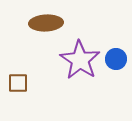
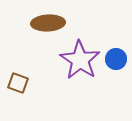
brown ellipse: moved 2 px right
brown square: rotated 20 degrees clockwise
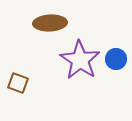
brown ellipse: moved 2 px right
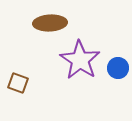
blue circle: moved 2 px right, 9 px down
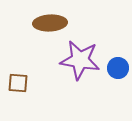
purple star: rotated 24 degrees counterclockwise
brown square: rotated 15 degrees counterclockwise
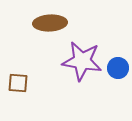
purple star: moved 2 px right, 1 px down
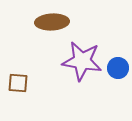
brown ellipse: moved 2 px right, 1 px up
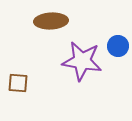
brown ellipse: moved 1 px left, 1 px up
blue circle: moved 22 px up
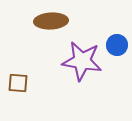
blue circle: moved 1 px left, 1 px up
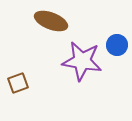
brown ellipse: rotated 24 degrees clockwise
brown square: rotated 25 degrees counterclockwise
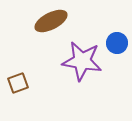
brown ellipse: rotated 48 degrees counterclockwise
blue circle: moved 2 px up
